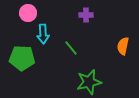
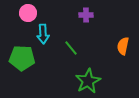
green star: moved 1 px left, 1 px up; rotated 15 degrees counterclockwise
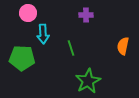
green line: rotated 21 degrees clockwise
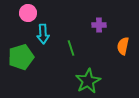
purple cross: moved 13 px right, 10 px down
green pentagon: moved 1 px left, 1 px up; rotated 20 degrees counterclockwise
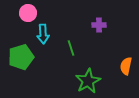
orange semicircle: moved 3 px right, 20 px down
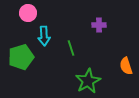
cyan arrow: moved 1 px right, 2 px down
orange semicircle: rotated 30 degrees counterclockwise
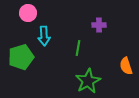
green line: moved 7 px right; rotated 28 degrees clockwise
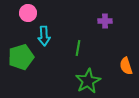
purple cross: moved 6 px right, 4 px up
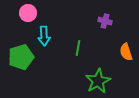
purple cross: rotated 16 degrees clockwise
orange semicircle: moved 14 px up
green star: moved 10 px right
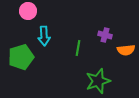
pink circle: moved 2 px up
purple cross: moved 14 px down
orange semicircle: moved 2 px up; rotated 78 degrees counterclockwise
green star: rotated 10 degrees clockwise
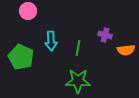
cyan arrow: moved 7 px right, 5 px down
green pentagon: rotated 30 degrees counterclockwise
green star: moved 20 px left; rotated 20 degrees clockwise
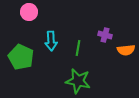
pink circle: moved 1 px right, 1 px down
green star: rotated 10 degrees clockwise
